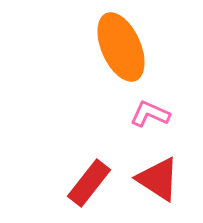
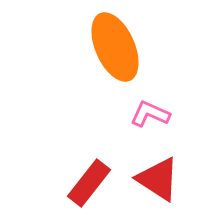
orange ellipse: moved 6 px left
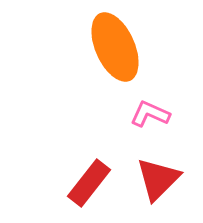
red triangle: rotated 42 degrees clockwise
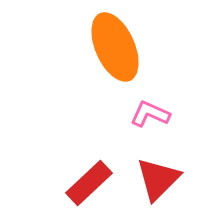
red rectangle: rotated 9 degrees clockwise
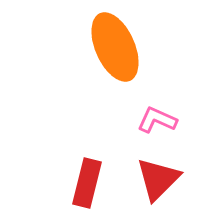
pink L-shape: moved 7 px right, 6 px down
red rectangle: moved 2 px left; rotated 33 degrees counterclockwise
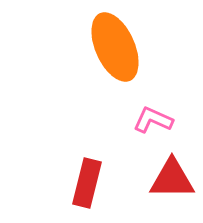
pink L-shape: moved 4 px left
red triangle: moved 14 px right; rotated 45 degrees clockwise
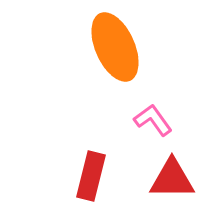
pink L-shape: rotated 30 degrees clockwise
red rectangle: moved 4 px right, 7 px up
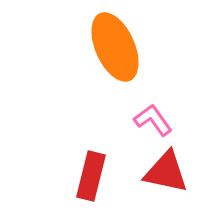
red triangle: moved 6 px left, 7 px up; rotated 12 degrees clockwise
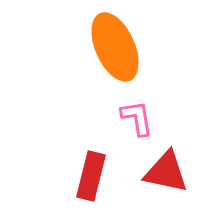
pink L-shape: moved 16 px left, 2 px up; rotated 27 degrees clockwise
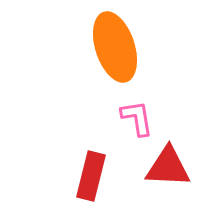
orange ellipse: rotated 6 degrees clockwise
red triangle: moved 2 px right, 5 px up; rotated 9 degrees counterclockwise
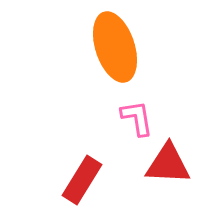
red triangle: moved 3 px up
red rectangle: moved 9 px left, 4 px down; rotated 18 degrees clockwise
